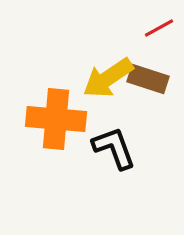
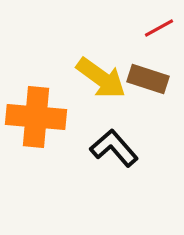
yellow arrow: moved 7 px left; rotated 110 degrees counterclockwise
orange cross: moved 20 px left, 2 px up
black L-shape: rotated 21 degrees counterclockwise
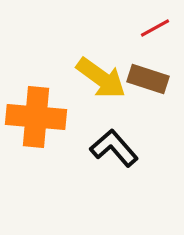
red line: moved 4 px left
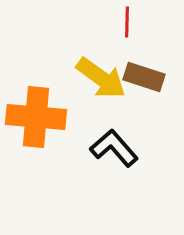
red line: moved 28 px left, 6 px up; rotated 60 degrees counterclockwise
brown rectangle: moved 4 px left, 2 px up
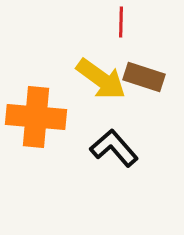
red line: moved 6 px left
yellow arrow: moved 1 px down
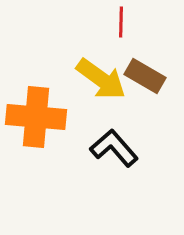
brown rectangle: moved 1 px right, 1 px up; rotated 12 degrees clockwise
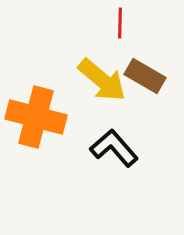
red line: moved 1 px left, 1 px down
yellow arrow: moved 1 px right, 1 px down; rotated 4 degrees clockwise
orange cross: rotated 10 degrees clockwise
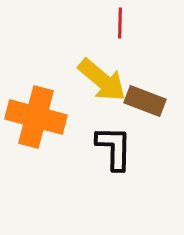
brown rectangle: moved 25 px down; rotated 9 degrees counterclockwise
black L-shape: rotated 42 degrees clockwise
